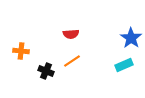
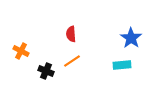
red semicircle: rotated 91 degrees clockwise
orange cross: rotated 21 degrees clockwise
cyan rectangle: moved 2 px left; rotated 18 degrees clockwise
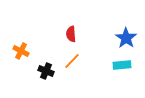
blue star: moved 5 px left
orange line: rotated 12 degrees counterclockwise
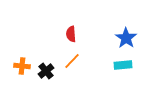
orange cross: moved 1 px right, 15 px down; rotated 21 degrees counterclockwise
cyan rectangle: moved 1 px right
black cross: rotated 28 degrees clockwise
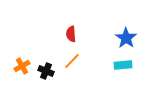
orange cross: rotated 35 degrees counterclockwise
black cross: rotated 28 degrees counterclockwise
